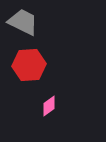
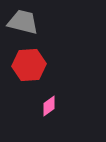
gray trapezoid: rotated 12 degrees counterclockwise
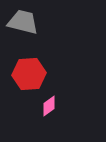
red hexagon: moved 9 px down
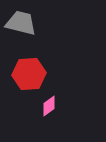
gray trapezoid: moved 2 px left, 1 px down
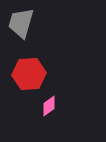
gray trapezoid: rotated 88 degrees counterclockwise
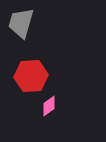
red hexagon: moved 2 px right, 2 px down
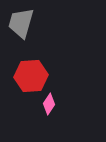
pink diamond: moved 2 px up; rotated 20 degrees counterclockwise
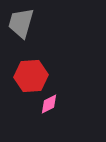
pink diamond: rotated 30 degrees clockwise
